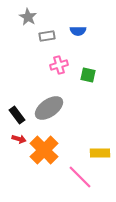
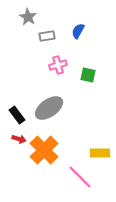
blue semicircle: rotated 119 degrees clockwise
pink cross: moved 1 px left
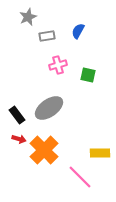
gray star: rotated 18 degrees clockwise
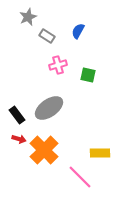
gray rectangle: rotated 42 degrees clockwise
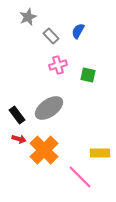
gray rectangle: moved 4 px right; rotated 14 degrees clockwise
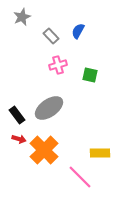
gray star: moved 6 px left
green square: moved 2 px right
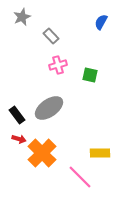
blue semicircle: moved 23 px right, 9 px up
orange cross: moved 2 px left, 3 px down
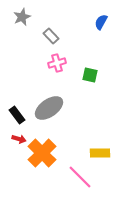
pink cross: moved 1 px left, 2 px up
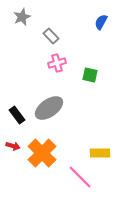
red arrow: moved 6 px left, 7 px down
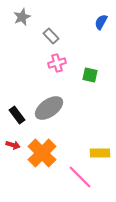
red arrow: moved 1 px up
